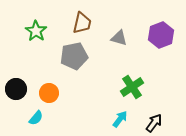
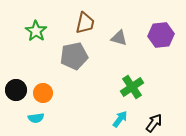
brown trapezoid: moved 3 px right
purple hexagon: rotated 15 degrees clockwise
black circle: moved 1 px down
orange circle: moved 6 px left
cyan semicircle: rotated 42 degrees clockwise
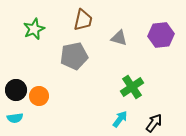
brown trapezoid: moved 2 px left, 3 px up
green star: moved 2 px left, 2 px up; rotated 15 degrees clockwise
orange circle: moved 4 px left, 3 px down
cyan semicircle: moved 21 px left
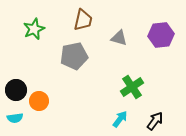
orange circle: moved 5 px down
black arrow: moved 1 px right, 2 px up
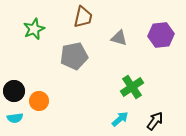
brown trapezoid: moved 3 px up
black circle: moved 2 px left, 1 px down
cyan arrow: rotated 12 degrees clockwise
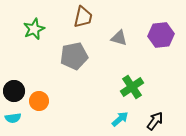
cyan semicircle: moved 2 px left
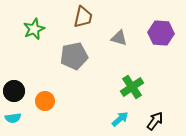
purple hexagon: moved 2 px up; rotated 10 degrees clockwise
orange circle: moved 6 px right
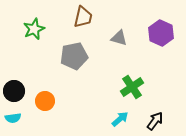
purple hexagon: rotated 20 degrees clockwise
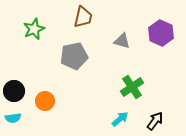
gray triangle: moved 3 px right, 3 px down
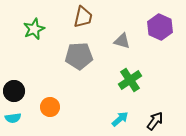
purple hexagon: moved 1 px left, 6 px up
gray pentagon: moved 5 px right; rotated 8 degrees clockwise
green cross: moved 2 px left, 7 px up
orange circle: moved 5 px right, 6 px down
